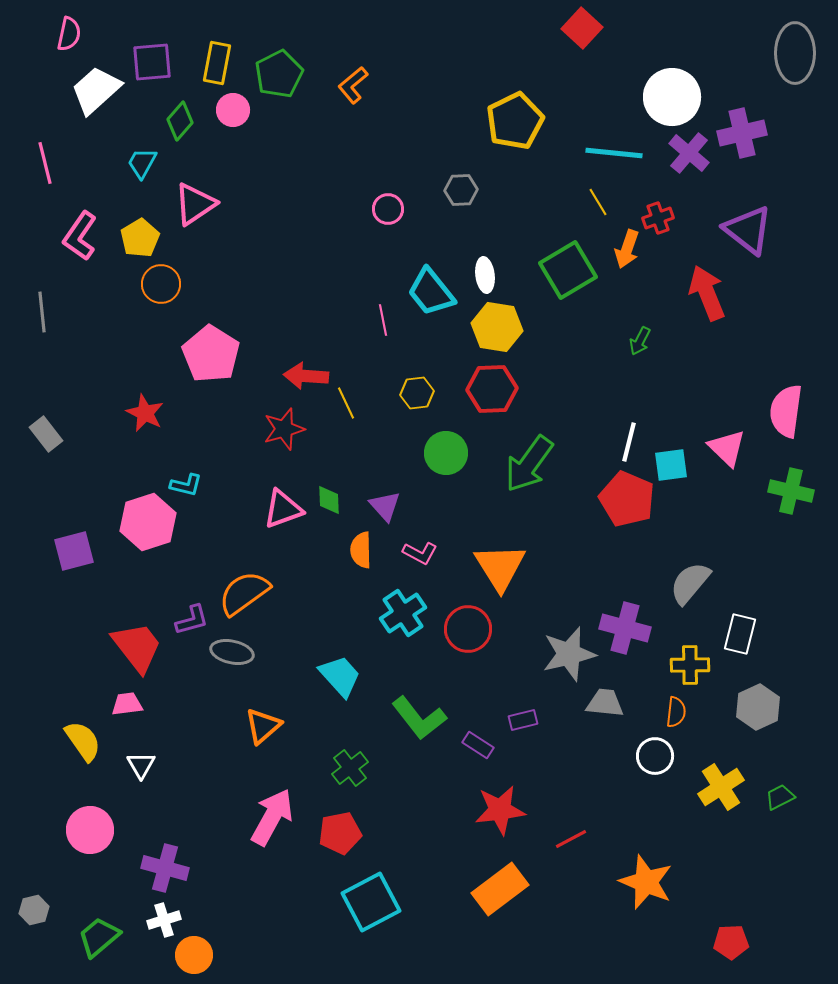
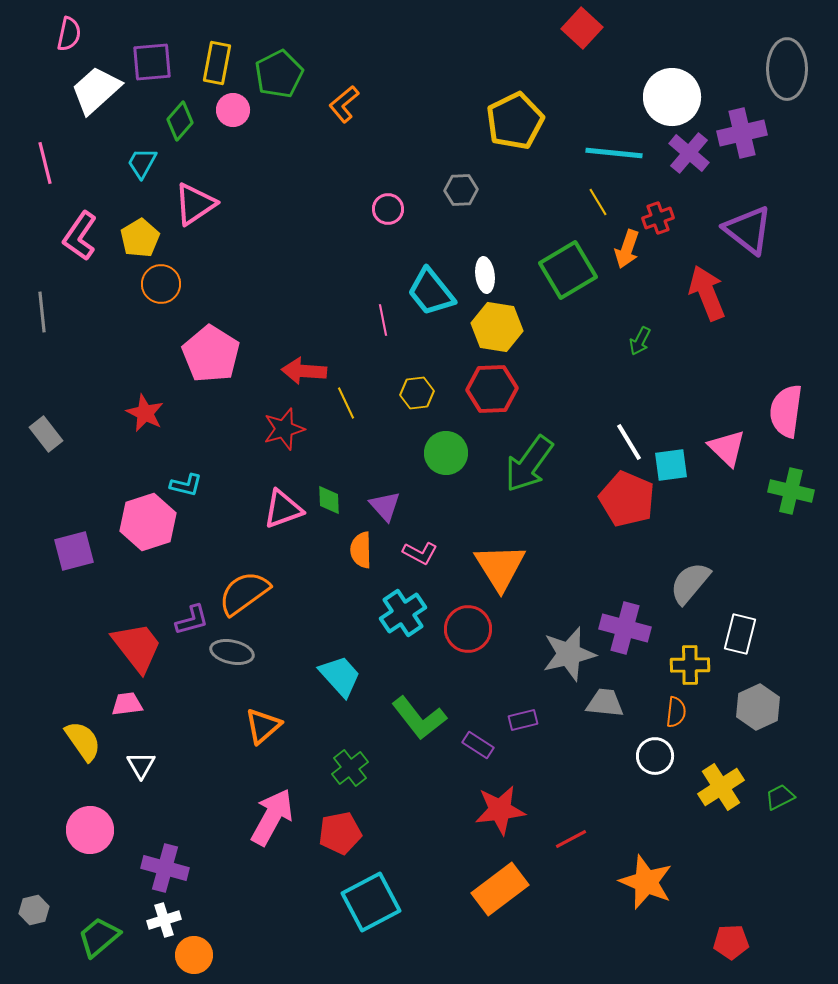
gray ellipse at (795, 53): moved 8 px left, 16 px down
orange L-shape at (353, 85): moved 9 px left, 19 px down
red arrow at (306, 376): moved 2 px left, 5 px up
white line at (629, 442): rotated 45 degrees counterclockwise
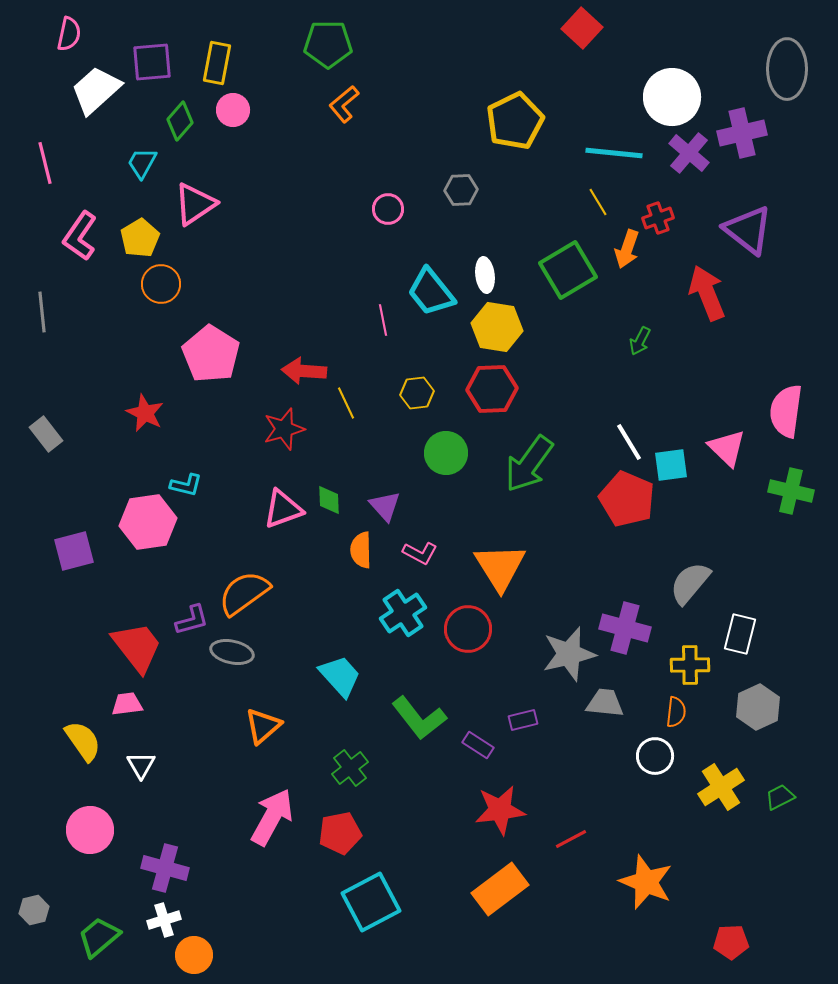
green pentagon at (279, 74): moved 49 px right, 30 px up; rotated 27 degrees clockwise
pink hexagon at (148, 522): rotated 10 degrees clockwise
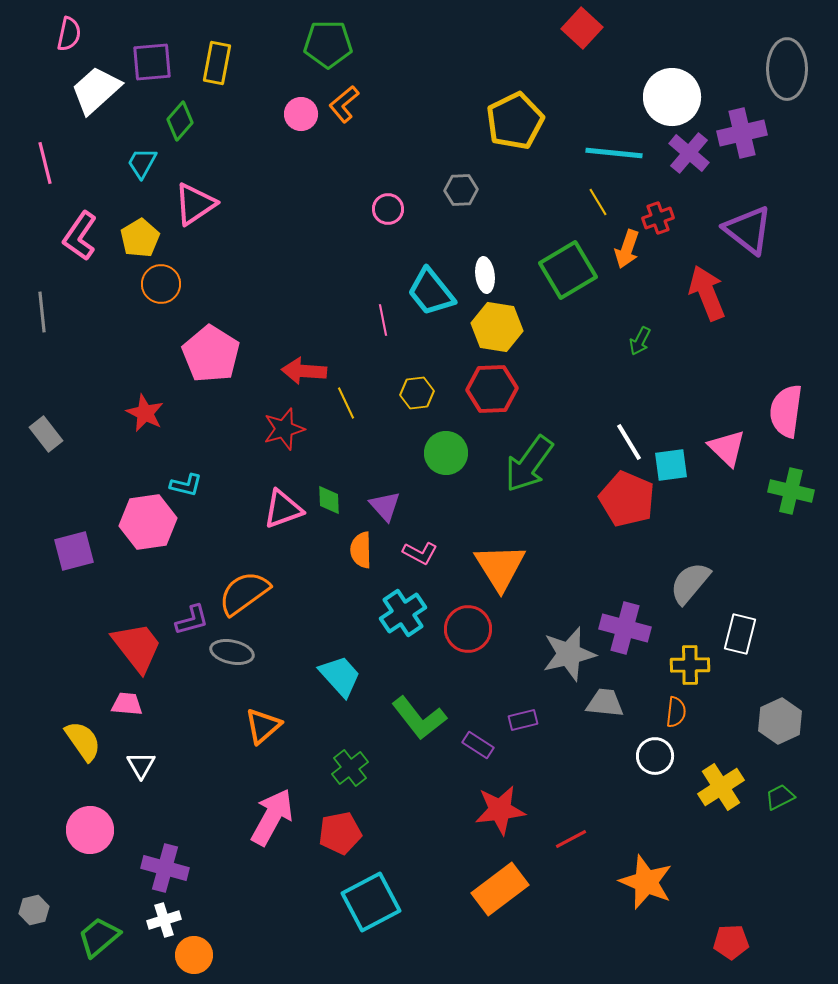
pink circle at (233, 110): moved 68 px right, 4 px down
pink trapezoid at (127, 704): rotated 12 degrees clockwise
gray hexagon at (758, 707): moved 22 px right, 14 px down
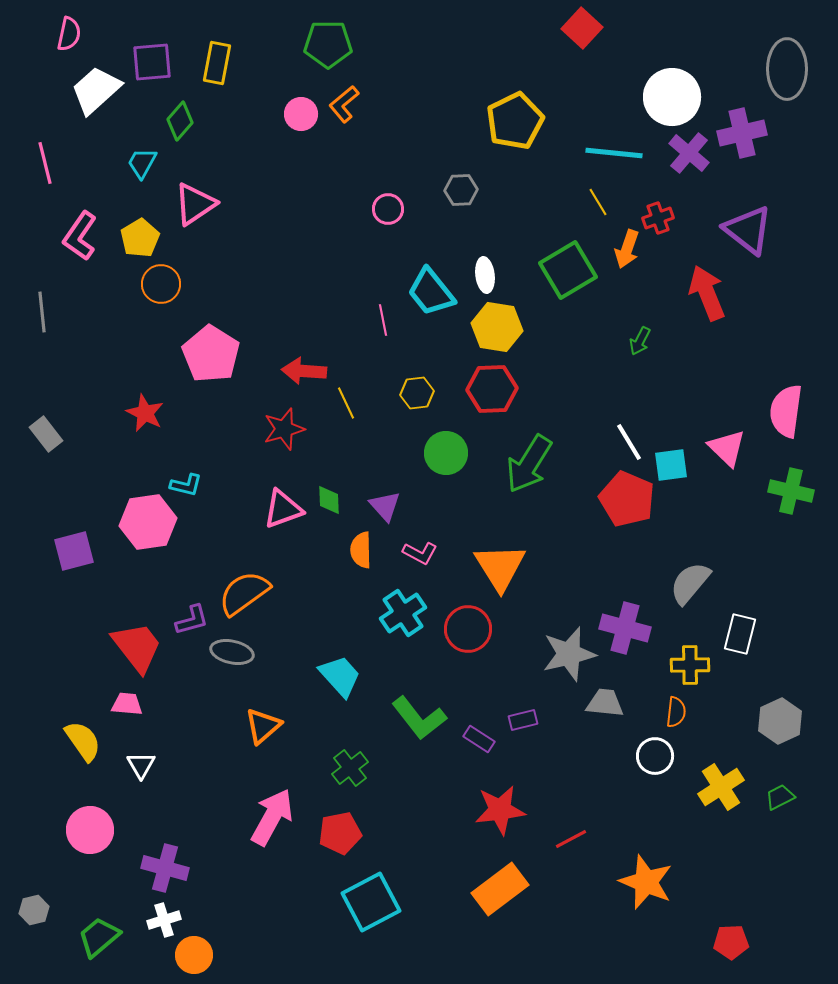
green arrow at (529, 464): rotated 4 degrees counterclockwise
purple rectangle at (478, 745): moved 1 px right, 6 px up
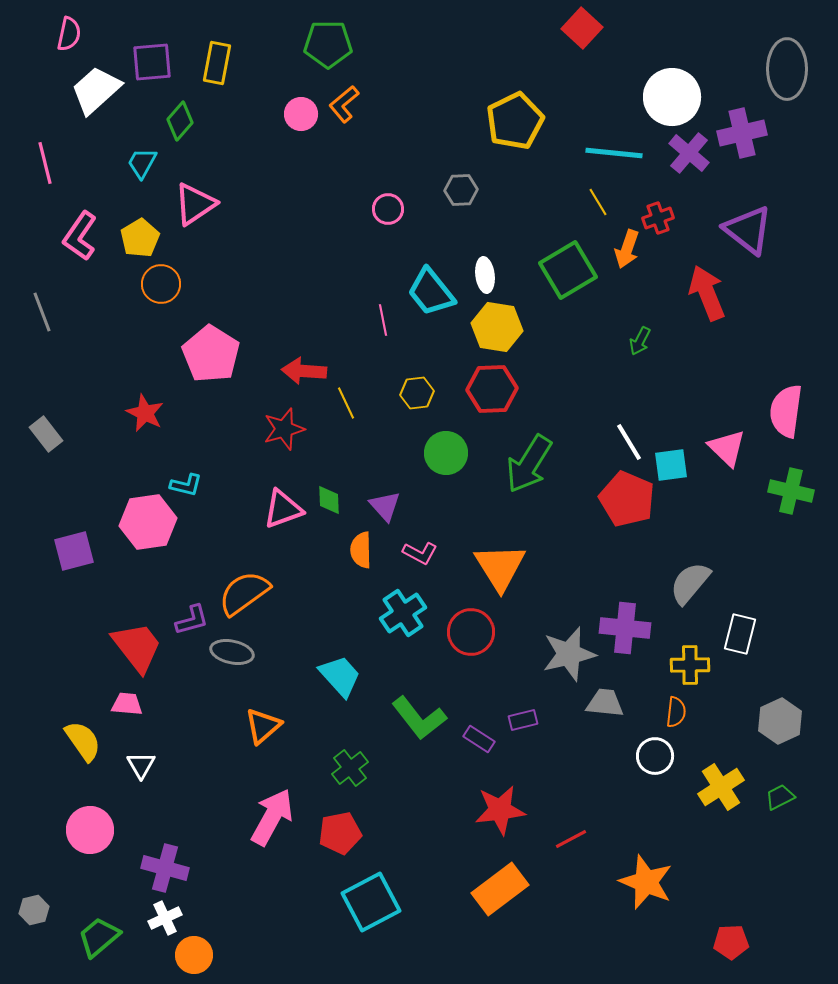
gray line at (42, 312): rotated 15 degrees counterclockwise
purple cross at (625, 628): rotated 9 degrees counterclockwise
red circle at (468, 629): moved 3 px right, 3 px down
white cross at (164, 920): moved 1 px right, 2 px up; rotated 8 degrees counterclockwise
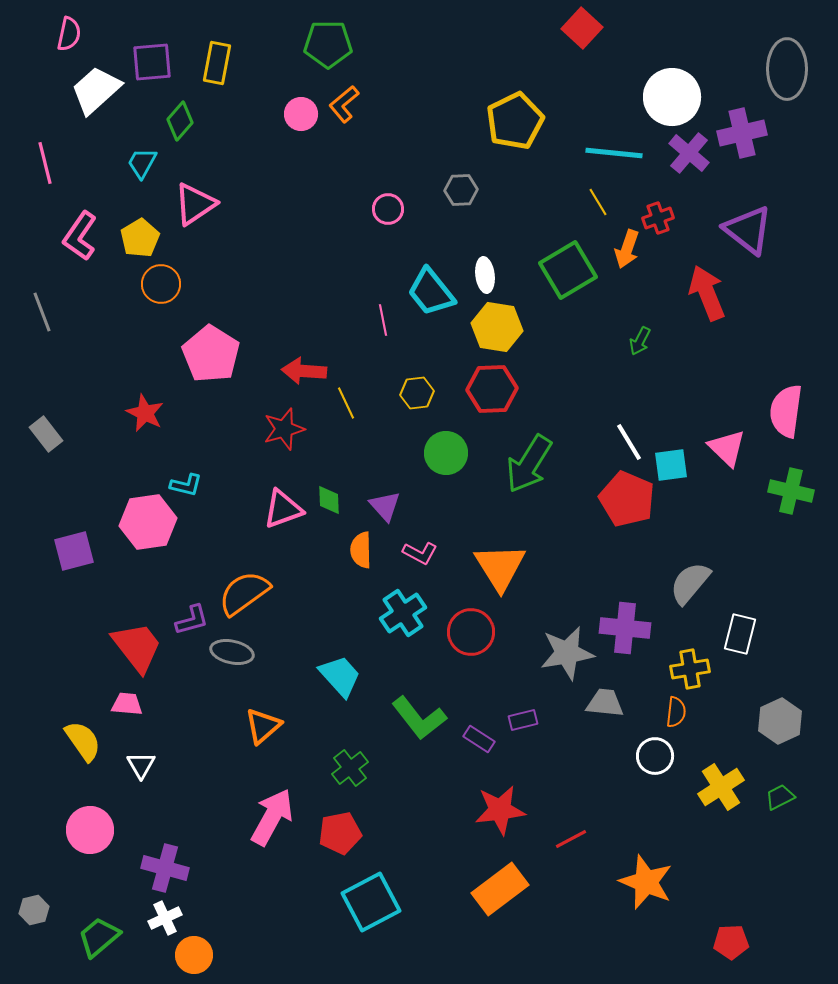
gray star at (569, 654): moved 2 px left, 1 px up; rotated 4 degrees clockwise
yellow cross at (690, 665): moved 4 px down; rotated 9 degrees counterclockwise
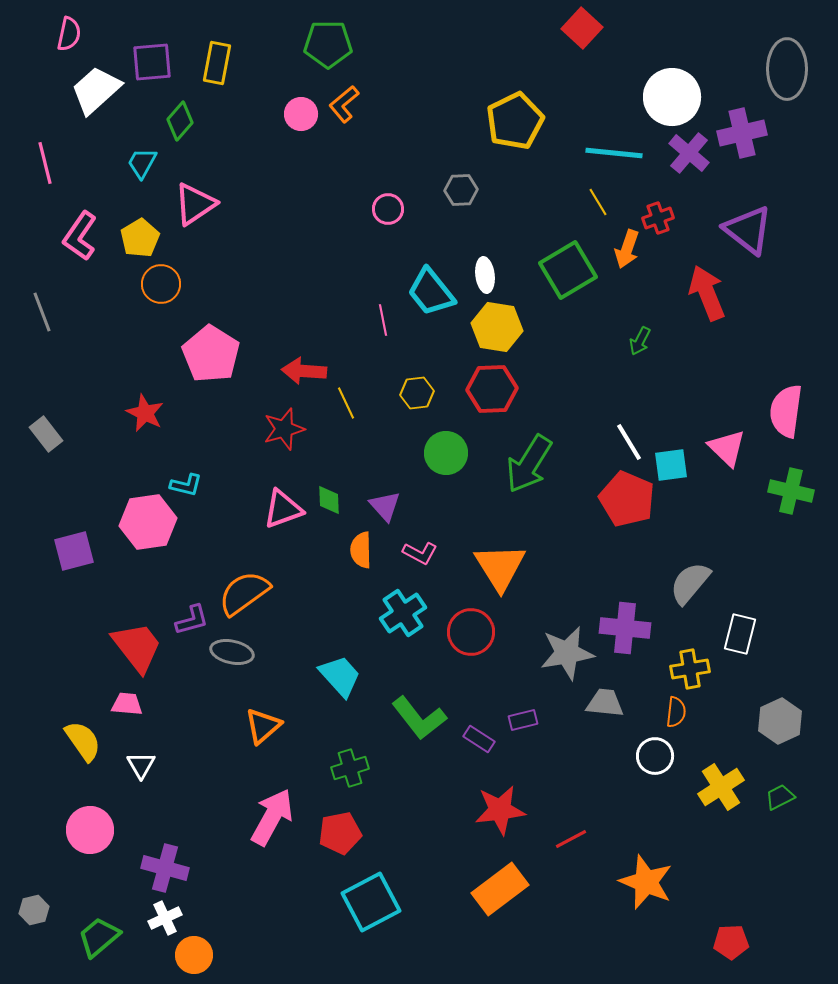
green cross at (350, 768): rotated 21 degrees clockwise
